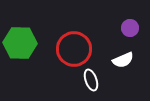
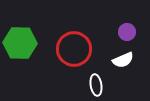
purple circle: moved 3 px left, 4 px down
white ellipse: moved 5 px right, 5 px down; rotated 10 degrees clockwise
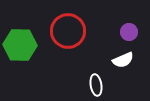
purple circle: moved 2 px right
green hexagon: moved 2 px down
red circle: moved 6 px left, 18 px up
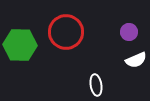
red circle: moved 2 px left, 1 px down
white semicircle: moved 13 px right
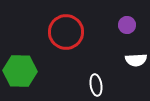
purple circle: moved 2 px left, 7 px up
green hexagon: moved 26 px down
white semicircle: rotated 20 degrees clockwise
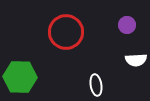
green hexagon: moved 6 px down
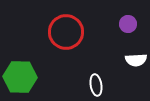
purple circle: moved 1 px right, 1 px up
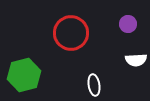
red circle: moved 5 px right, 1 px down
green hexagon: moved 4 px right, 2 px up; rotated 16 degrees counterclockwise
white ellipse: moved 2 px left
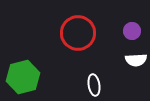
purple circle: moved 4 px right, 7 px down
red circle: moved 7 px right
green hexagon: moved 1 px left, 2 px down
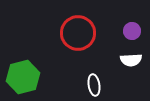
white semicircle: moved 5 px left
